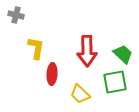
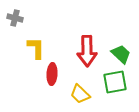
gray cross: moved 1 px left, 3 px down
yellow L-shape: rotated 10 degrees counterclockwise
green trapezoid: moved 2 px left
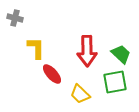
red ellipse: rotated 45 degrees counterclockwise
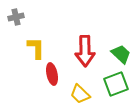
gray cross: moved 1 px right, 1 px up; rotated 28 degrees counterclockwise
red arrow: moved 2 px left
red ellipse: rotated 30 degrees clockwise
green square: moved 1 px right, 2 px down; rotated 10 degrees counterclockwise
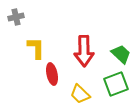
red arrow: moved 1 px left
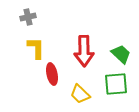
gray cross: moved 12 px right
green square: rotated 15 degrees clockwise
